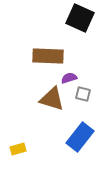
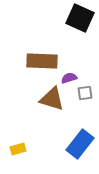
brown rectangle: moved 6 px left, 5 px down
gray square: moved 2 px right, 1 px up; rotated 21 degrees counterclockwise
blue rectangle: moved 7 px down
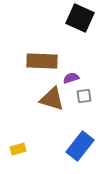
purple semicircle: moved 2 px right
gray square: moved 1 px left, 3 px down
blue rectangle: moved 2 px down
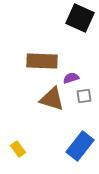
yellow rectangle: rotated 70 degrees clockwise
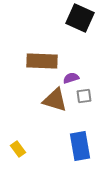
brown triangle: moved 3 px right, 1 px down
blue rectangle: rotated 48 degrees counterclockwise
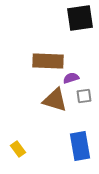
black square: rotated 32 degrees counterclockwise
brown rectangle: moved 6 px right
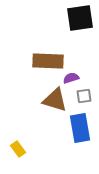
blue rectangle: moved 18 px up
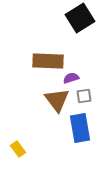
black square: rotated 24 degrees counterclockwise
brown triangle: moved 2 px right; rotated 36 degrees clockwise
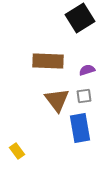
purple semicircle: moved 16 px right, 8 px up
yellow rectangle: moved 1 px left, 2 px down
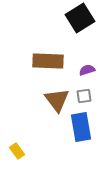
blue rectangle: moved 1 px right, 1 px up
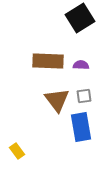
purple semicircle: moved 6 px left, 5 px up; rotated 21 degrees clockwise
